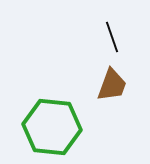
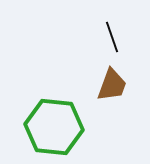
green hexagon: moved 2 px right
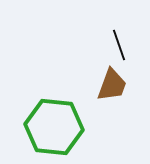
black line: moved 7 px right, 8 px down
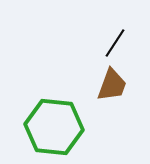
black line: moved 4 px left, 2 px up; rotated 52 degrees clockwise
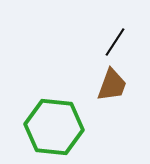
black line: moved 1 px up
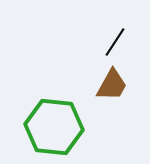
brown trapezoid: rotated 9 degrees clockwise
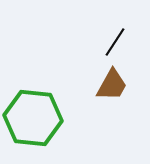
green hexagon: moved 21 px left, 9 px up
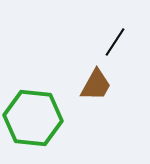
brown trapezoid: moved 16 px left
